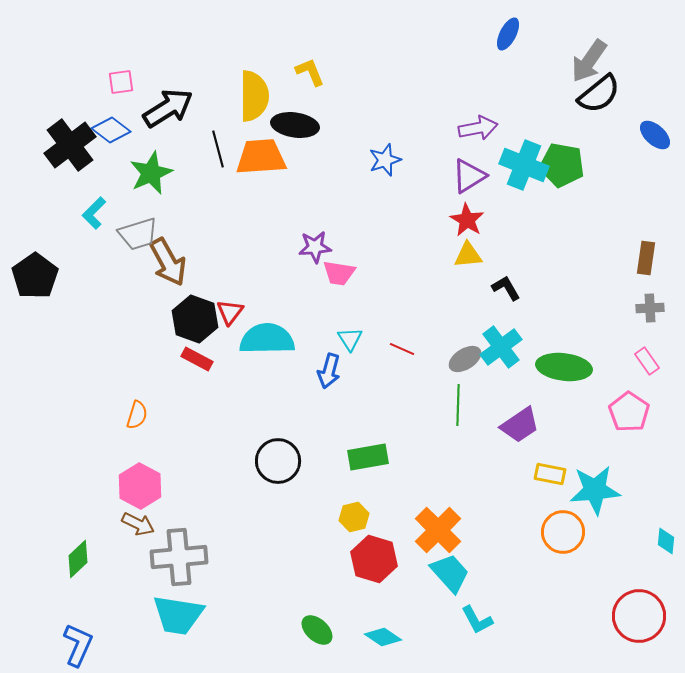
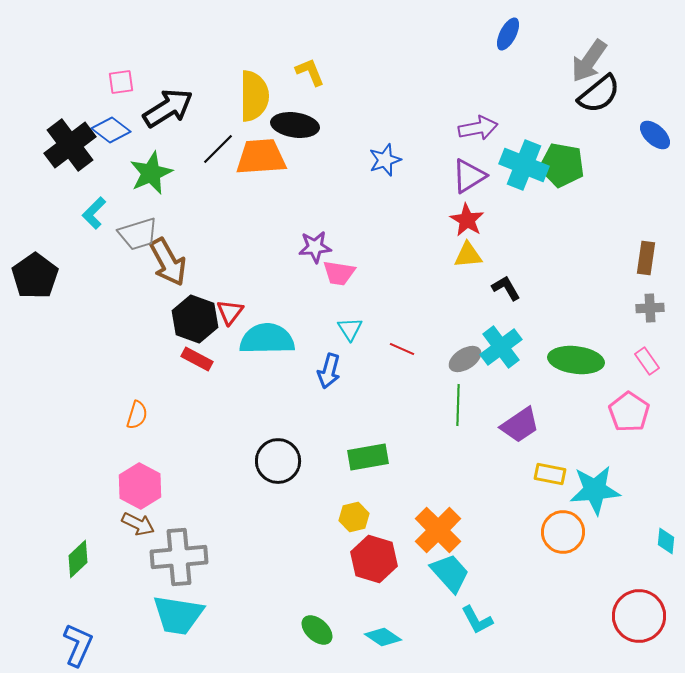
black line at (218, 149): rotated 60 degrees clockwise
cyan triangle at (350, 339): moved 10 px up
green ellipse at (564, 367): moved 12 px right, 7 px up
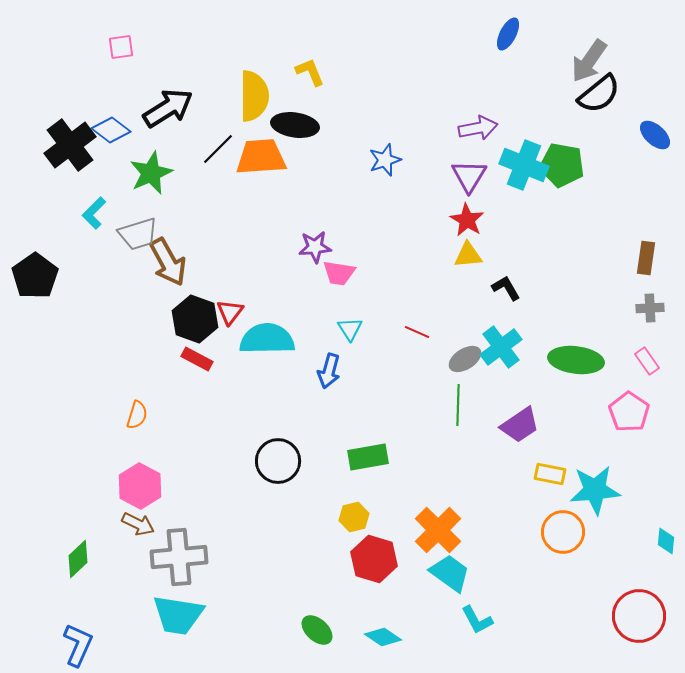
pink square at (121, 82): moved 35 px up
purple triangle at (469, 176): rotated 27 degrees counterclockwise
red line at (402, 349): moved 15 px right, 17 px up
cyan trapezoid at (450, 573): rotated 12 degrees counterclockwise
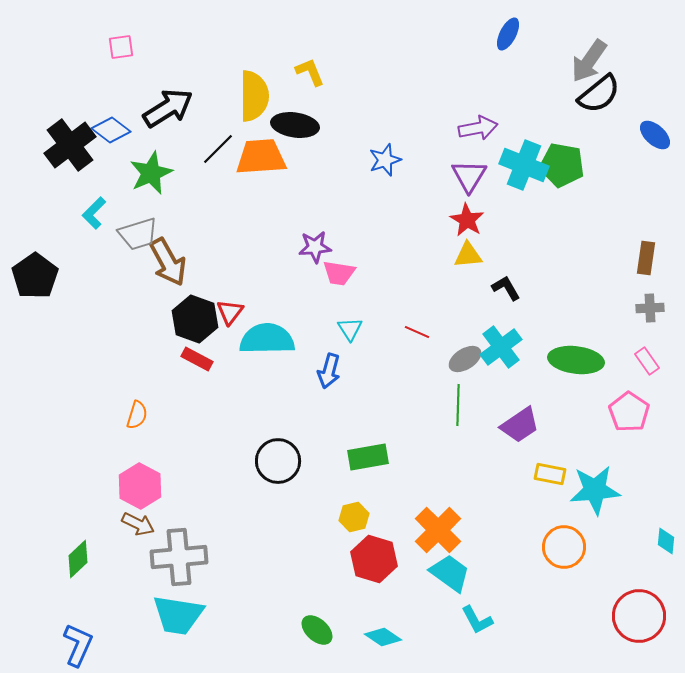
orange circle at (563, 532): moved 1 px right, 15 px down
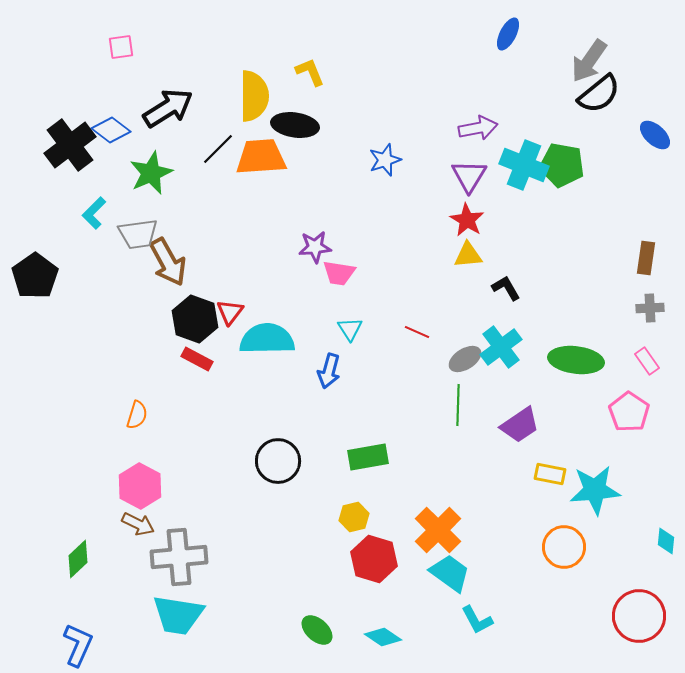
gray trapezoid at (138, 234): rotated 9 degrees clockwise
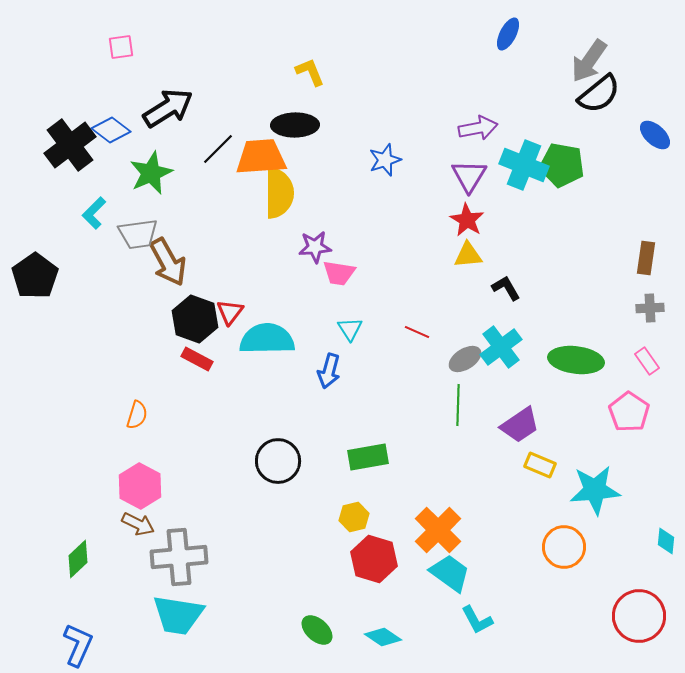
yellow semicircle at (254, 96): moved 25 px right, 97 px down
black ellipse at (295, 125): rotated 9 degrees counterclockwise
yellow rectangle at (550, 474): moved 10 px left, 9 px up; rotated 12 degrees clockwise
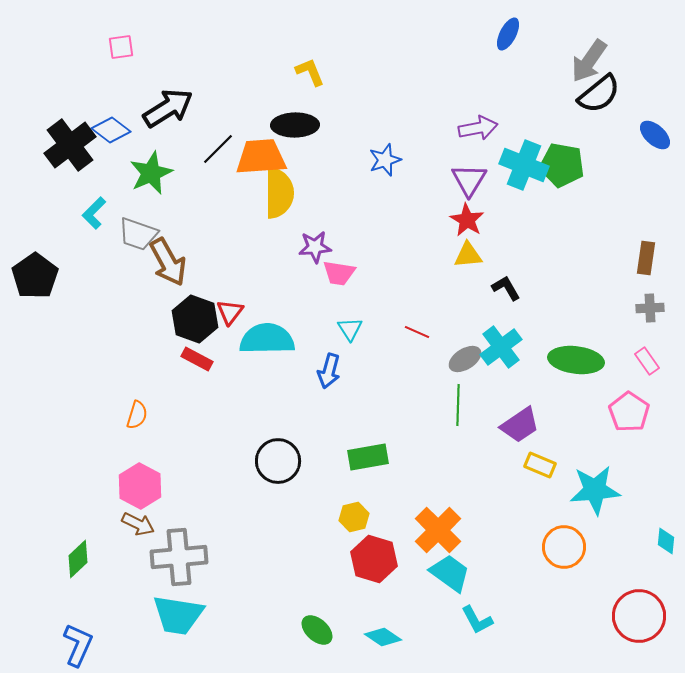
purple triangle at (469, 176): moved 4 px down
gray trapezoid at (138, 234): rotated 27 degrees clockwise
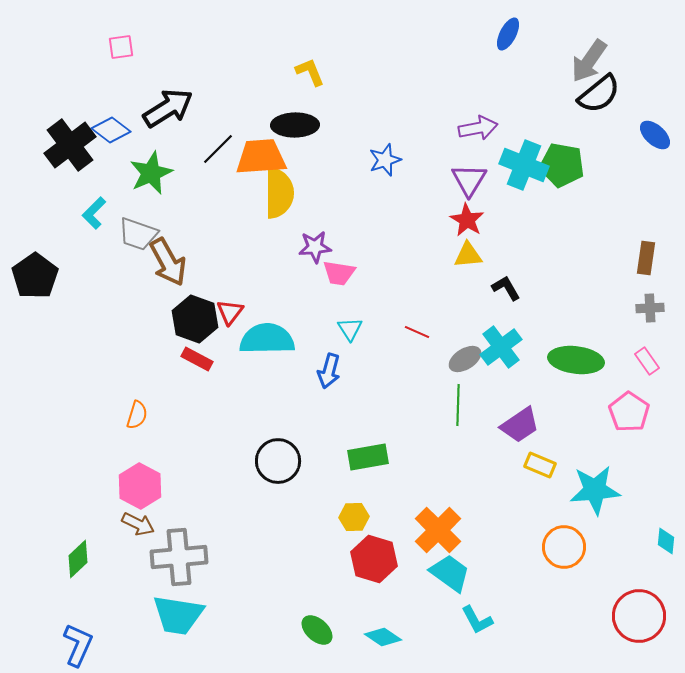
yellow hexagon at (354, 517): rotated 12 degrees clockwise
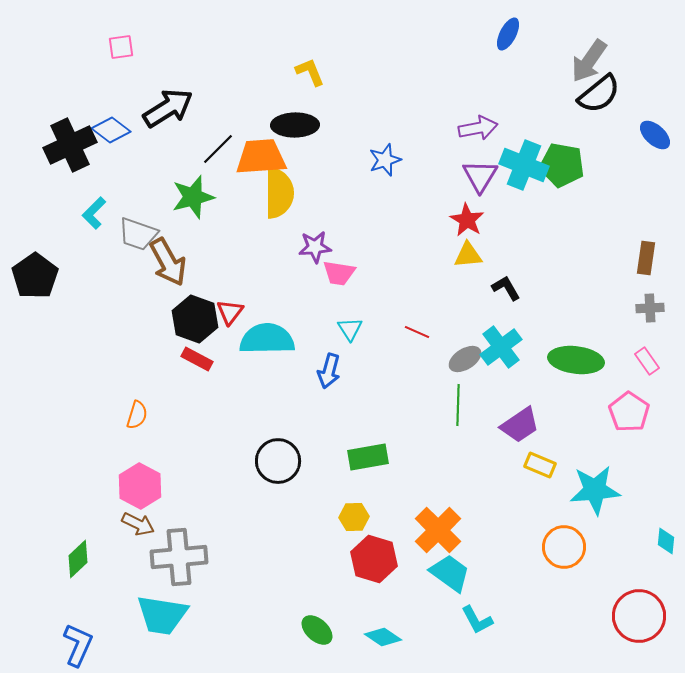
black cross at (70, 145): rotated 12 degrees clockwise
green star at (151, 173): moved 42 px right, 24 px down; rotated 9 degrees clockwise
purple triangle at (469, 180): moved 11 px right, 4 px up
cyan trapezoid at (178, 615): moved 16 px left
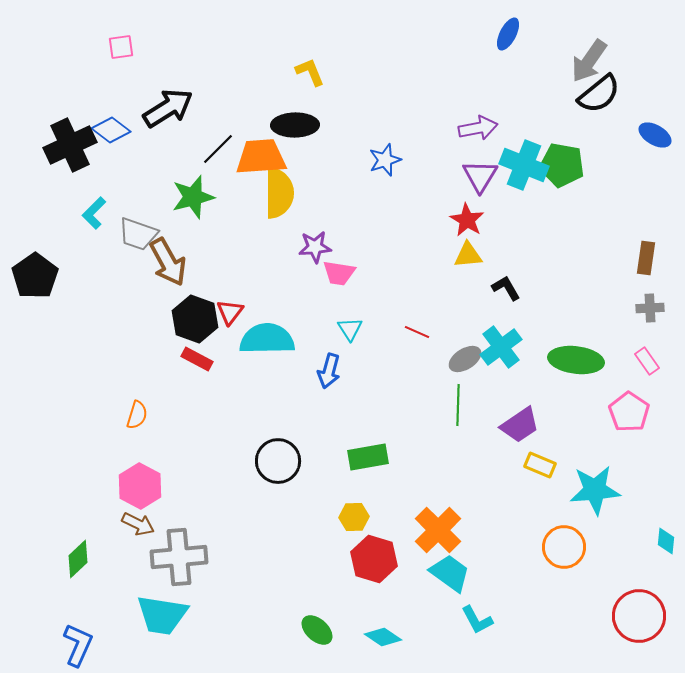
blue ellipse at (655, 135): rotated 12 degrees counterclockwise
